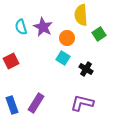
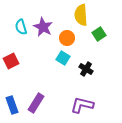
purple L-shape: moved 2 px down
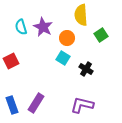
green square: moved 2 px right, 1 px down
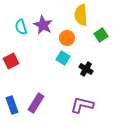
purple star: moved 2 px up
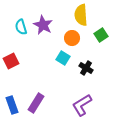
orange circle: moved 5 px right
black cross: moved 1 px up
purple L-shape: rotated 45 degrees counterclockwise
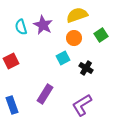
yellow semicircle: moved 4 px left; rotated 75 degrees clockwise
orange circle: moved 2 px right
cyan square: rotated 32 degrees clockwise
purple rectangle: moved 9 px right, 9 px up
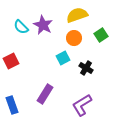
cyan semicircle: rotated 28 degrees counterclockwise
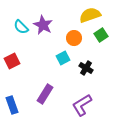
yellow semicircle: moved 13 px right
red square: moved 1 px right
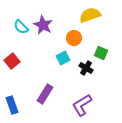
green square: moved 18 px down; rotated 32 degrees counterclockwise
red square: rotated 14 degrees counterclockwise
